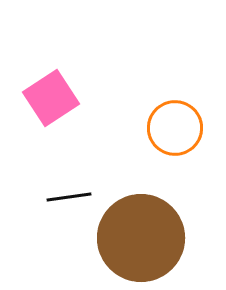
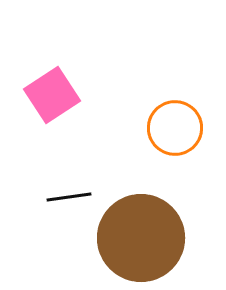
pink square: moved 1 px right, 3 px up
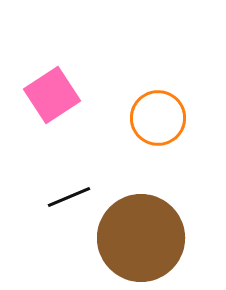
orange circle: moved 17 px left, 10 px up
black line: rotated 15 degrees counterclockwise
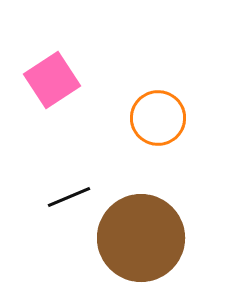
pink square: moved 15 px up
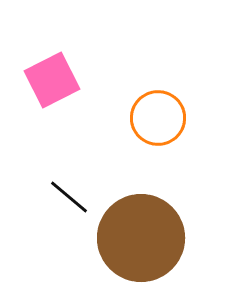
pink square: rotated 6 degrees clockwise
black line: rotated 63 degrees clockwise
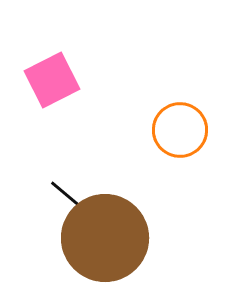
orange circle: moved 22 px right, 12 px down
brown circle: moved 36 px left
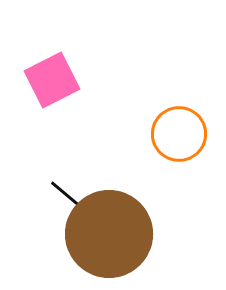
orange circle: moved 1 px left, 4 px down
brown circle: moved 4 px right, 4 px up
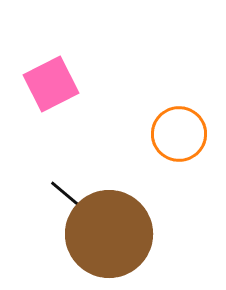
pink square: moved 1 px left, 4 px down
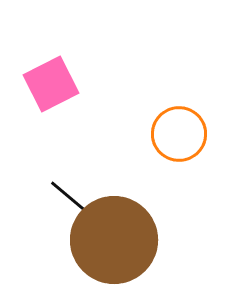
brown circle: moved 5 px right, 6 px down
